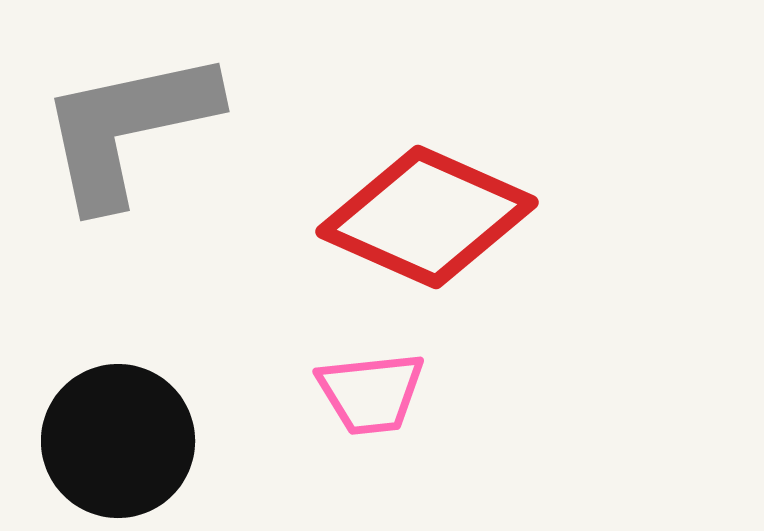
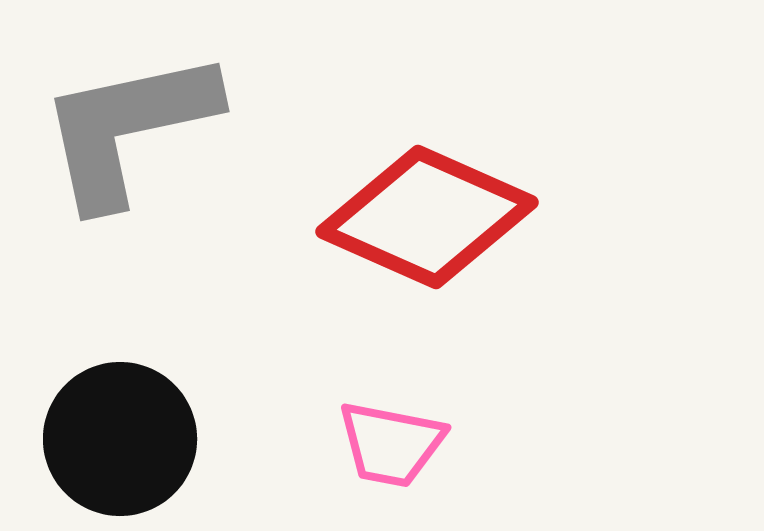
pink trapezoid: moved 20 px right, 51 px down; rotated 17 degrees clockwise
black circle: moved 2 px right, 2 px up
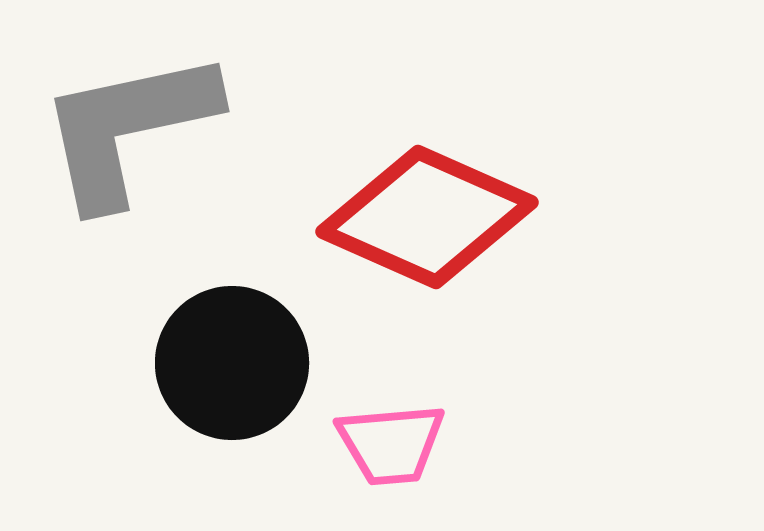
black circle: moved 112 px right, 76 px up
pink trapezoid: rotated 16 degrees counterclockwise
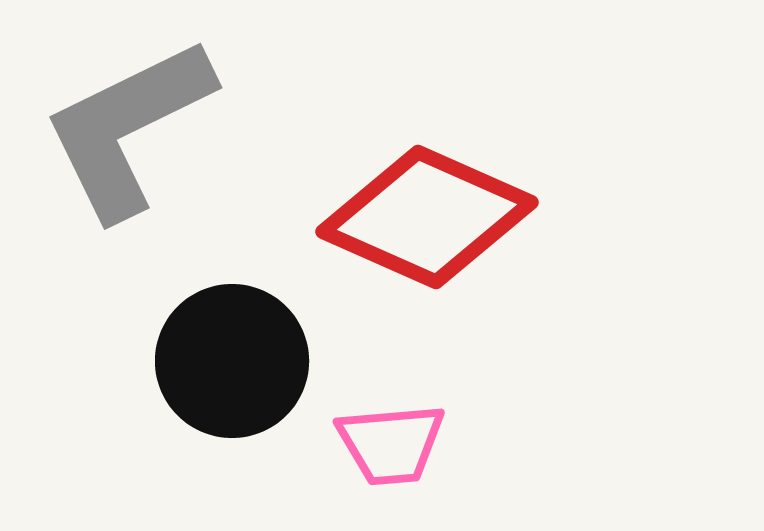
gray L-shape: rotated 14 degrees counterclockwise
black circle: moved 2 px up
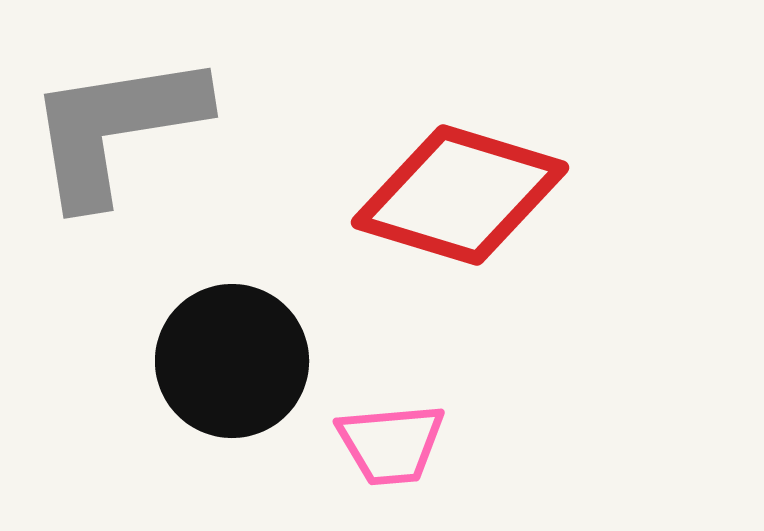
gray L-shape: moved 12 px left; rotated 17 degrees clockwise
red diamond: moved 33 px right, 22 px up; rotated 7 degrees counterclockwise
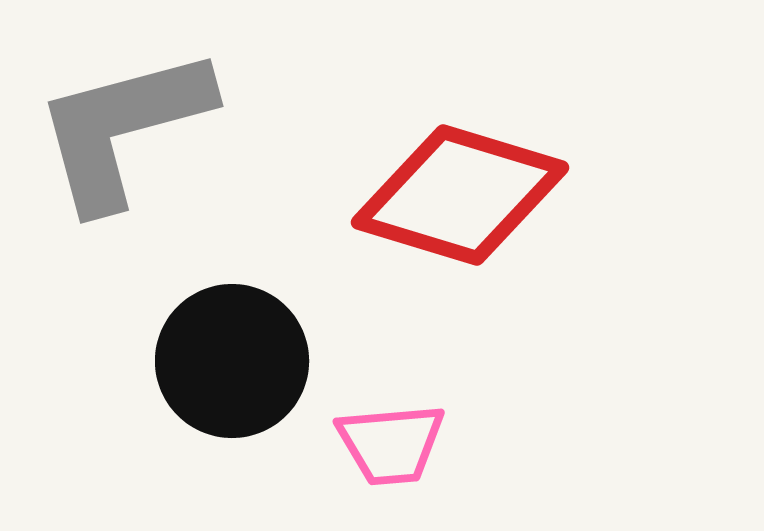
gray L-shape: moved 7 px right; rotated 6 degrees counterclockwise
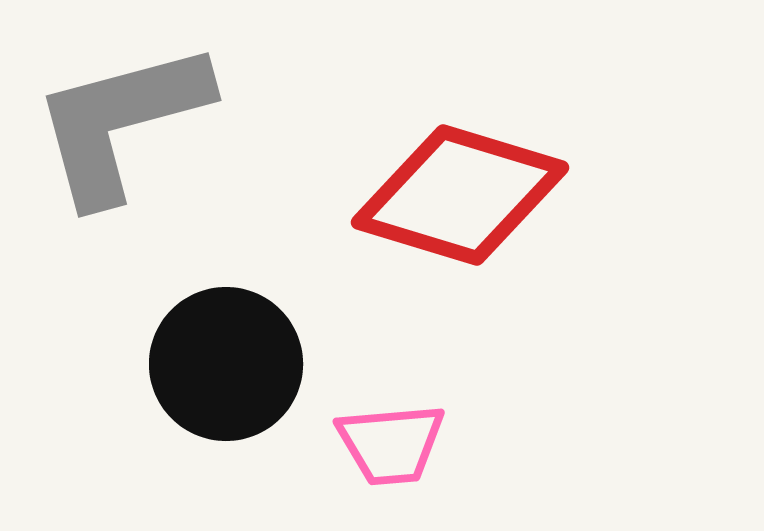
gray L-shape: moved 2 px left, 6 px up
black circle: moved 6 px left, 3 px down
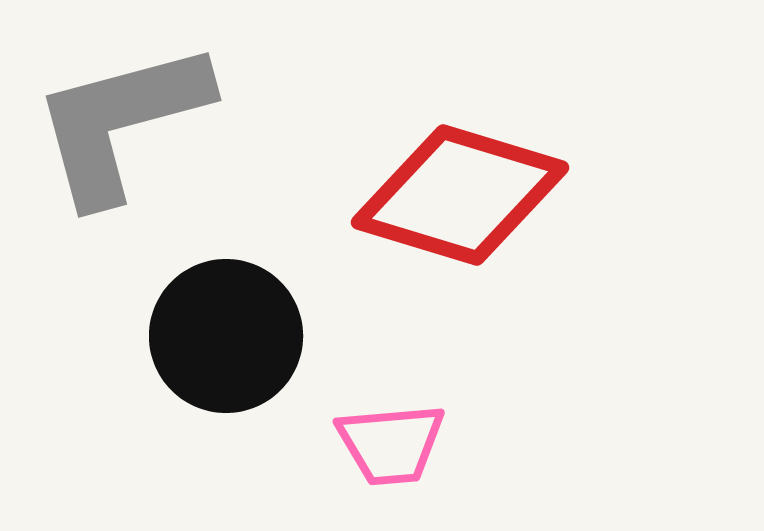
black circle: moved 28 px up
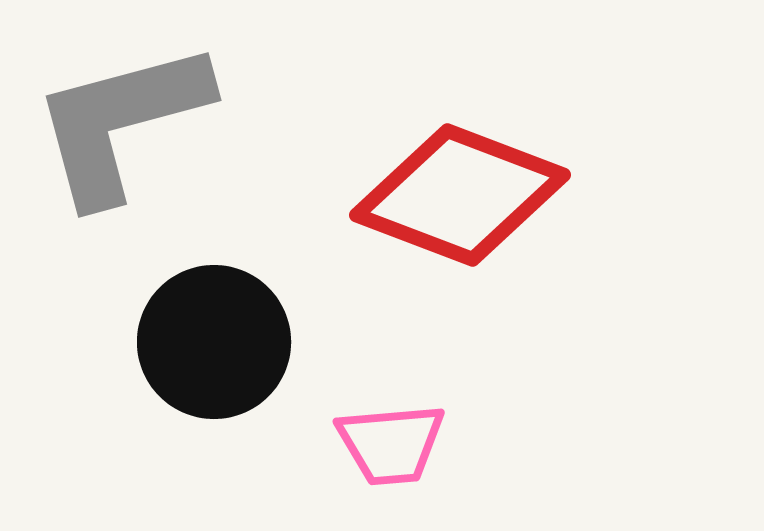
red diamond: rotated 4 degrees clockwise
black circle: moved 12 px left, 6 px down
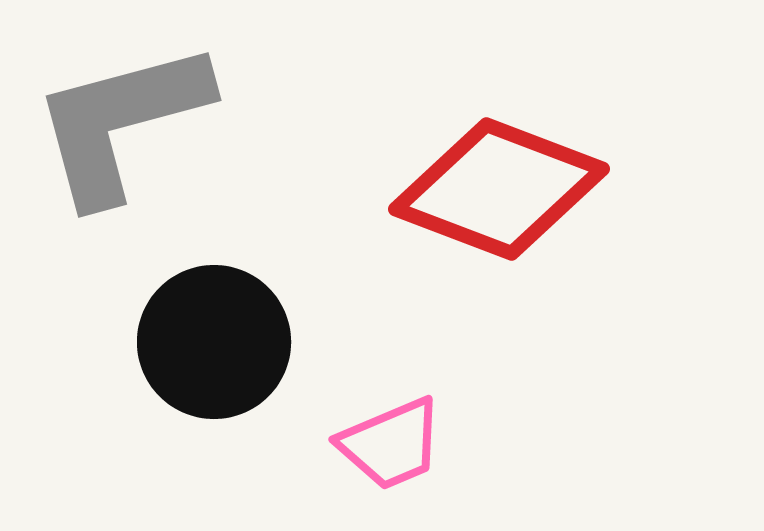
red diamond: moved 39 px right, 6 px up
pink trapezoid: rotated 18 degrees counterclockwise
